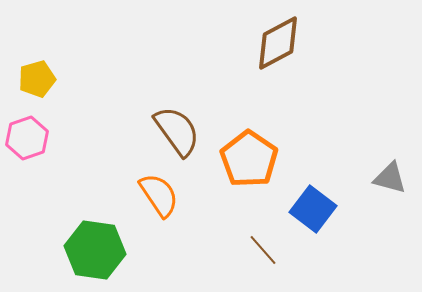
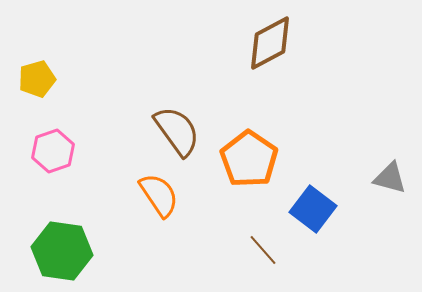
brown diamond: moved 8 px left
pink hexagon: moved 26 px right, 13 px down
green hexagon: moved 33 px left, 1 px down
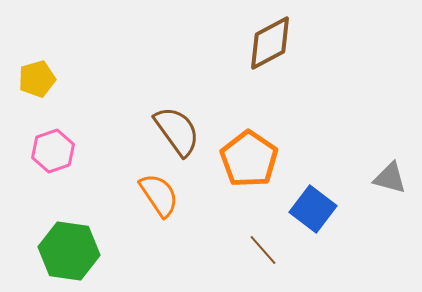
green hexagon: moved 7 px right
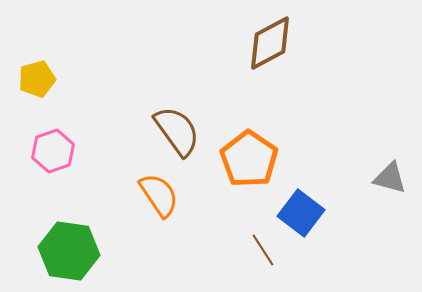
blue square: moved 12 px left, 4 px down
brown line: rotated 8 degrees clockwise
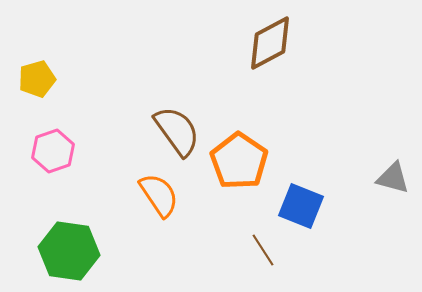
orange pentagon: moved 10 px left, 2 px down
gray triangle: moved 3 px right
blue square: moved 7 px up; rotated 15 degrees counterclockwise
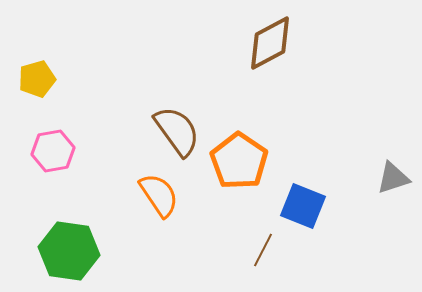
pink hexagon: rotated 9 degrees clockwise
gray triangle: rotated 33 degrees counterclockwise
blue square: moved 2 px right
brown line: rotated 60 degrees clockwise
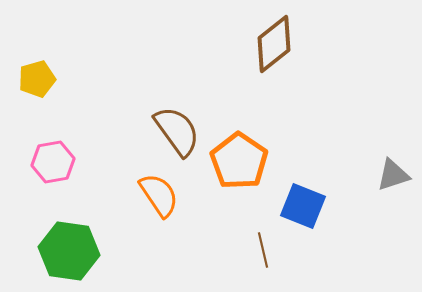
brown diamond: moved 4 px right, 1 px down; rotated 10 degrees counterclockwise
pink hexagon: moved 11 px down
gray triangle: moved 3 px up
brown line: rotated 40 degrees counterclockwise
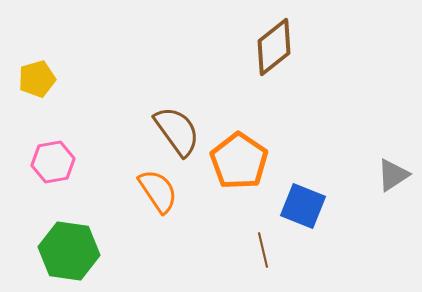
brown diamond: moved 3 px down
gray triangle: rotated 15 degrees counterclockwise
orange semicircle: moved 1 px left, 4 px up
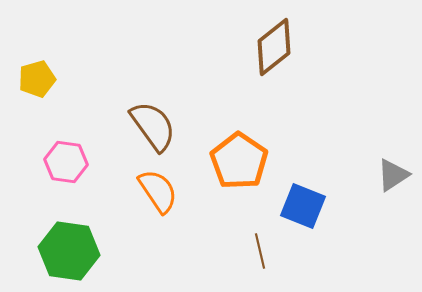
brown semicircle: moved 24 px left, 5 px up
pink hexagon: moved 13 px right; rotated 18 degrees clockwise
brown line: moved 3 px left, 1 px down
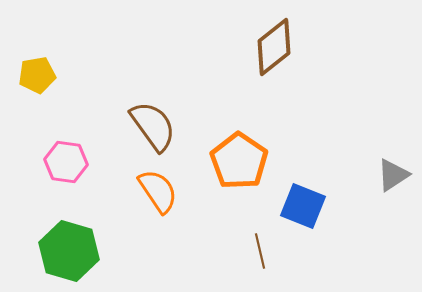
yellow pentagon: moved 4 px up; rotated 6 degrees clockwise
green hexagon: rotated 8 degrees clockwise
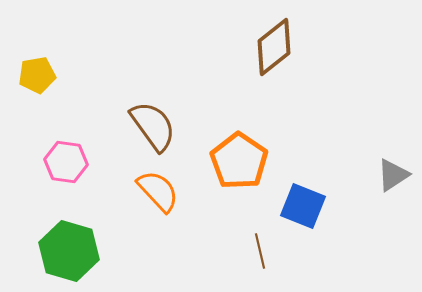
orange semicircle: rotated 9 degrees counterclockwise
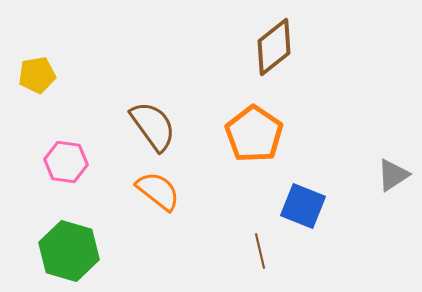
orange pentagon: moved 15 px right, 27 px up
orange semicircle: rotated 9 degrees counterclockwise
